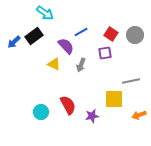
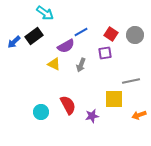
purple semicircle: rotated 102 degrees clockwise
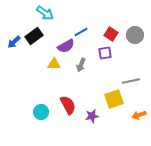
yellow triangle: rotated 24 degrees counterclockwise
yellow square: rotated 18 degrees counterclockwise
